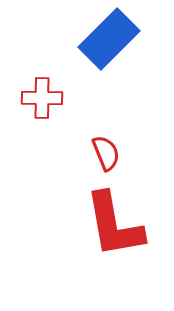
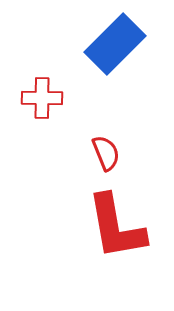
blue rectangle: moved 6 px right, 5 px down
red L-shape: moved 2 px right, 2 px down
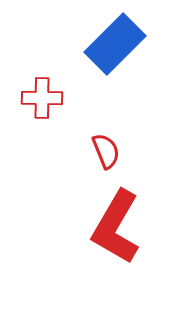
red semicircle: moved 2 px up
red L-shape: rotated 40 degrees clockwise
